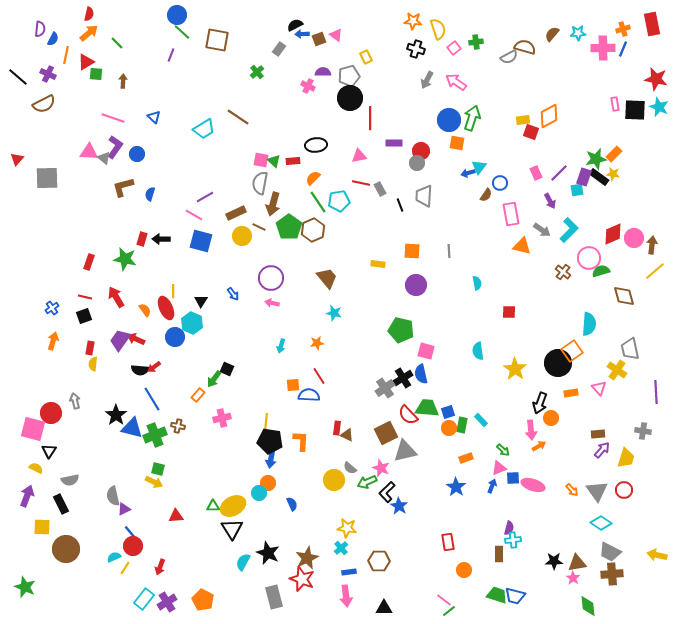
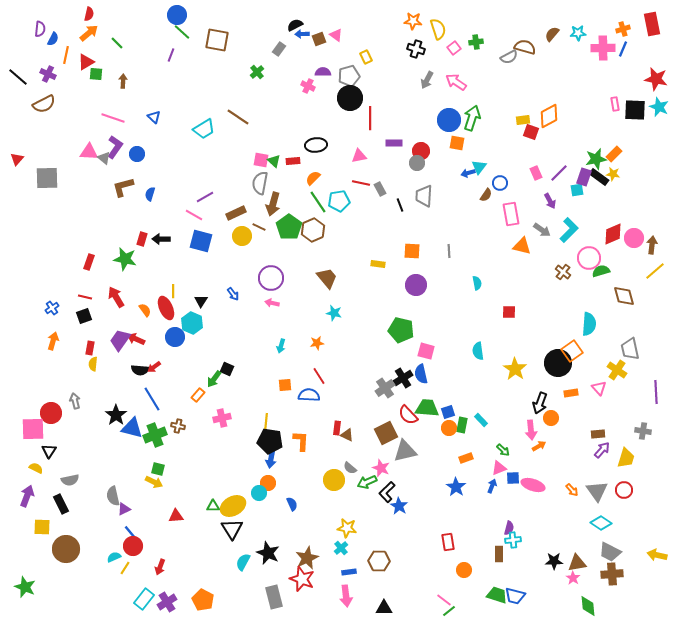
orange square at (293, 385): moved 8 px left
pink square at (33, 429): rotated 15 degrees counterclockwise
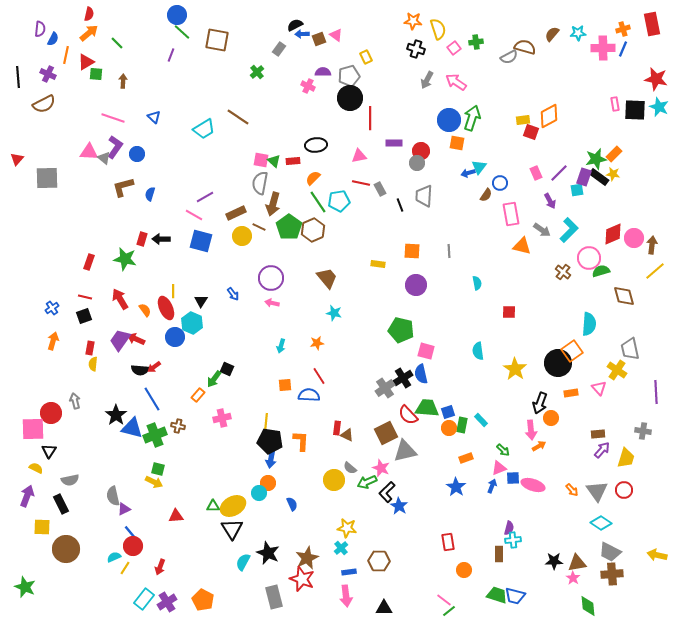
black line at (18, 77): rotated 45 degrees clockwise
red arrow at (116, 297): moved 4 px right, 2 px down
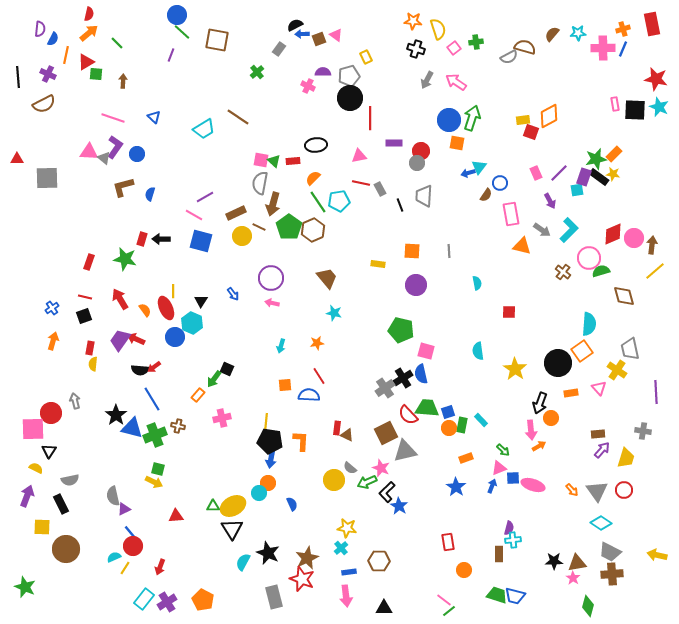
red triangle at (17, 159): rotated 48 degrees clockwise
orange square at (572, 351): moved 10 px right
green diamond at (588, 606): rotated 20 degrees clockwise
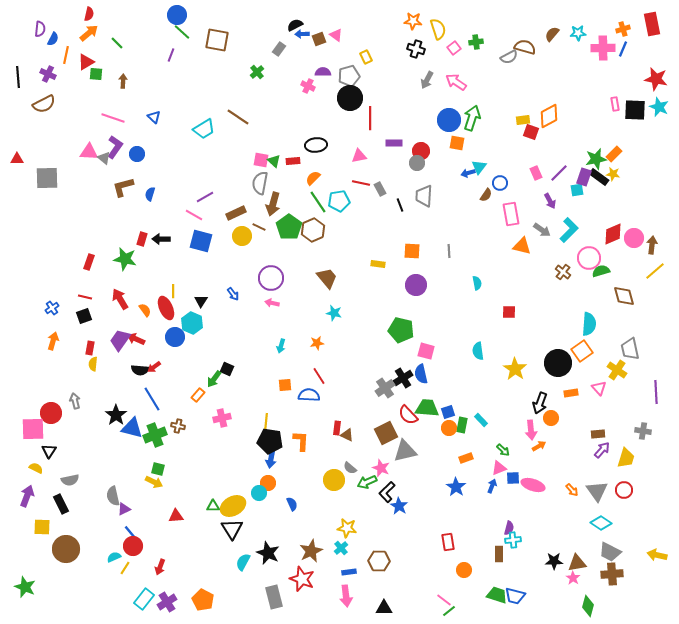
brown star at (307, 558): moved 4 px right, 7 px up
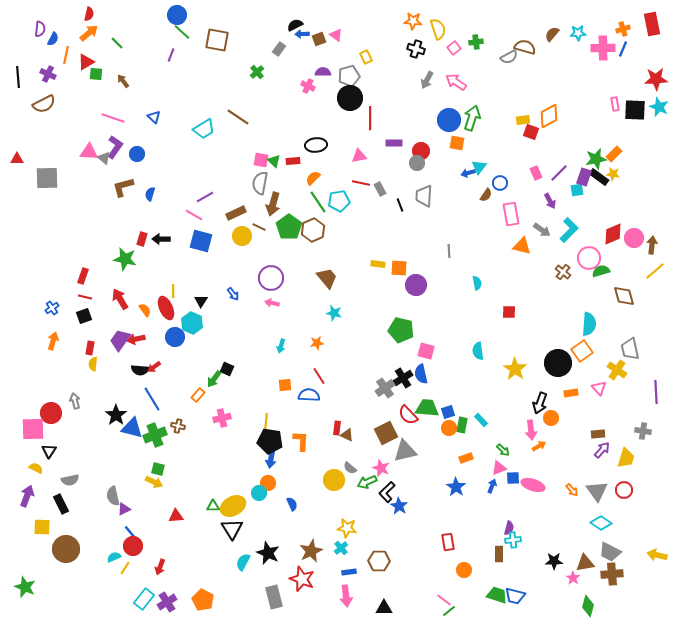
red star at (656, 79): rotated 15 degrees counterclockwise
brown arrow at (123, 81): rotated 40 degrees counterclockwise
orange square at (412, 251): moved 13 px left, 17 px down
red rectangle at (89, 262): moved 6 px left, 14 px down
red arrow at (136, 339): rotated 36 degrees counterclockwise
brown triangle at (577, 563): moved 8 px right
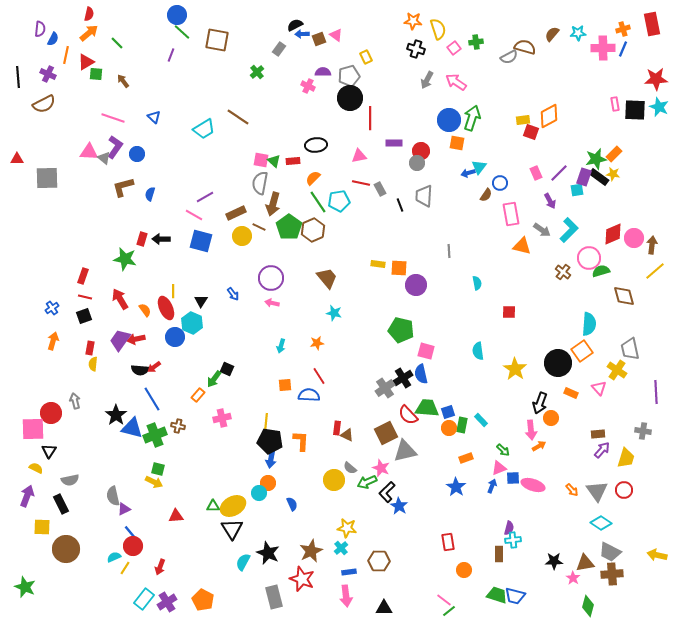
orange rectangle at (571, 393): rotated 32 degrees clockwise
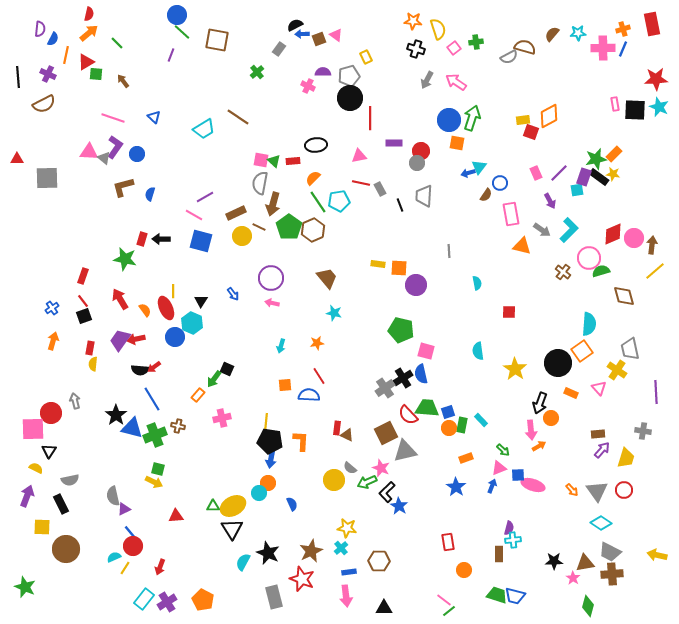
red line at (85, 297): moved 2 px left, 4 px down; rotated 40 degrees clockwise
blue square at (513, 478): moved 5 px right, 3 px up
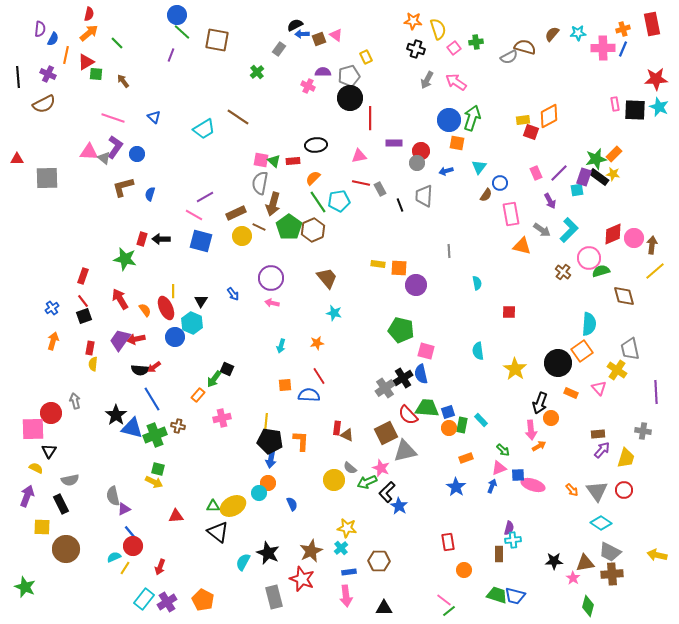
blue arrow at (468, 173): moved 22 px left, 2 px up
black triangle at (232, 529): moved 14 px left, 3 px down; rotated 20 degrees counterclockwise
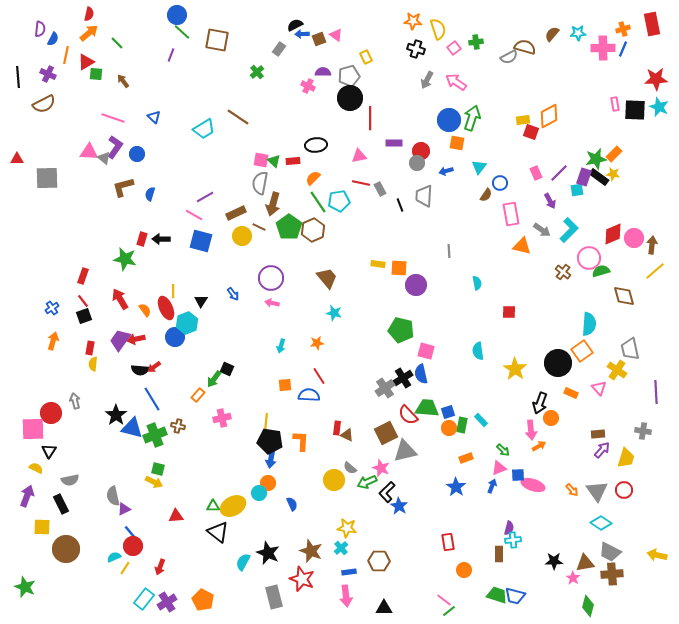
cyan hexagon at (192, 323): moved 5 px left; rotated 15 degrees clockwise
brown star at (311, 551): rotated 25 degrees counterclockwise
